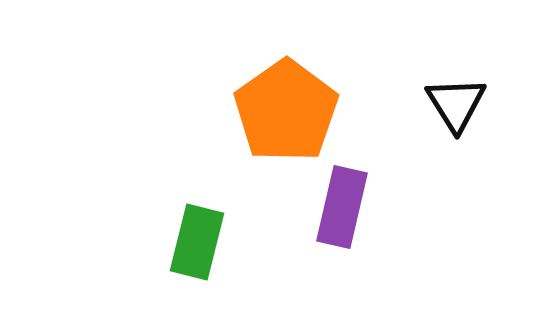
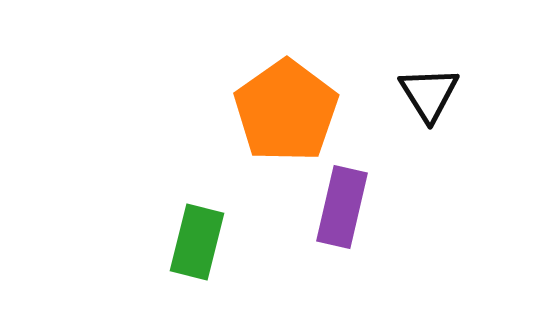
black triangle: moved 27 px left, 10 px up
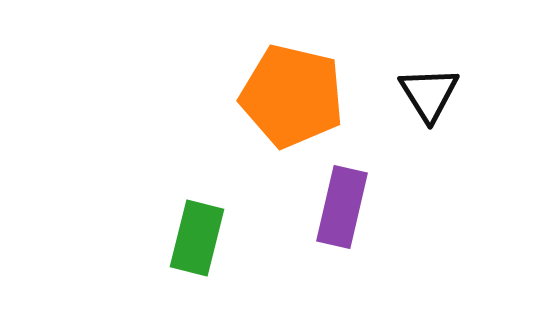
orange pentagon: moved 6 px right, 15 px up; rotated 24 degrees counterclockwise
green rectangle: moved 4 px up
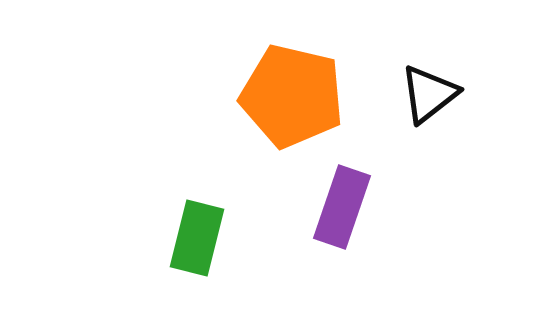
black triangle: rotated 24 degrees clockwise
purple rectangle: rotated 6 degrees clockwise
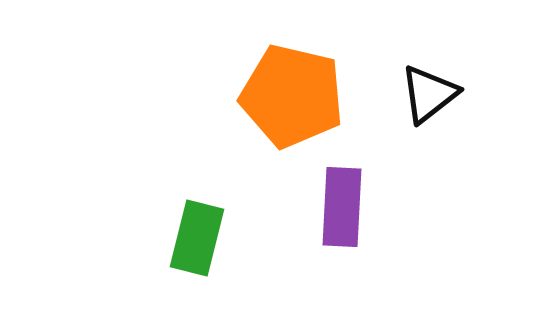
purple rectangle: rotated 16 degrees counterclockwise
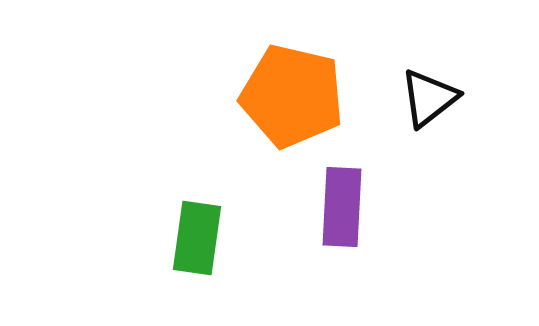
black triangle: moved 4 px down
green rectangle: rotated 6 degrees counterclockwise
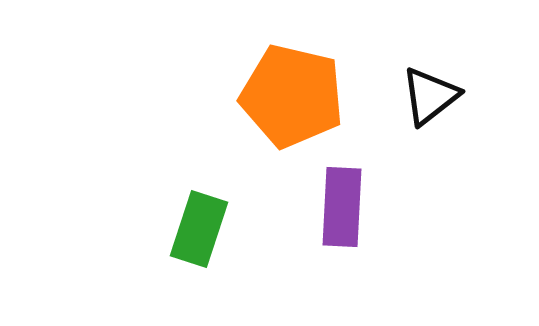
black triangle: moved 1 px right, 2 px up
green rectangle: moved 2 px right, 9 px up; rotated 10 degrees clockwise
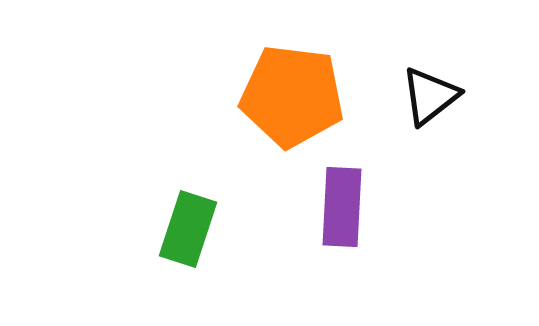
orange pentagon: rotated 6 degrees counterclockwise
green rectangle: moved 11 px left
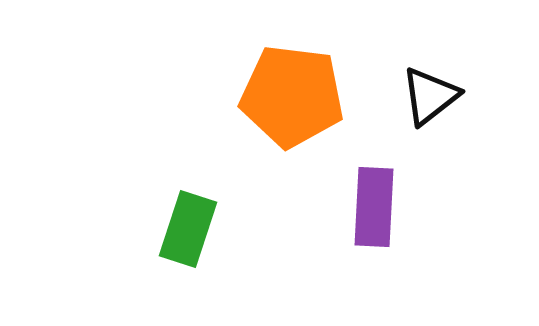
purple rectangle: moved 32 px right
